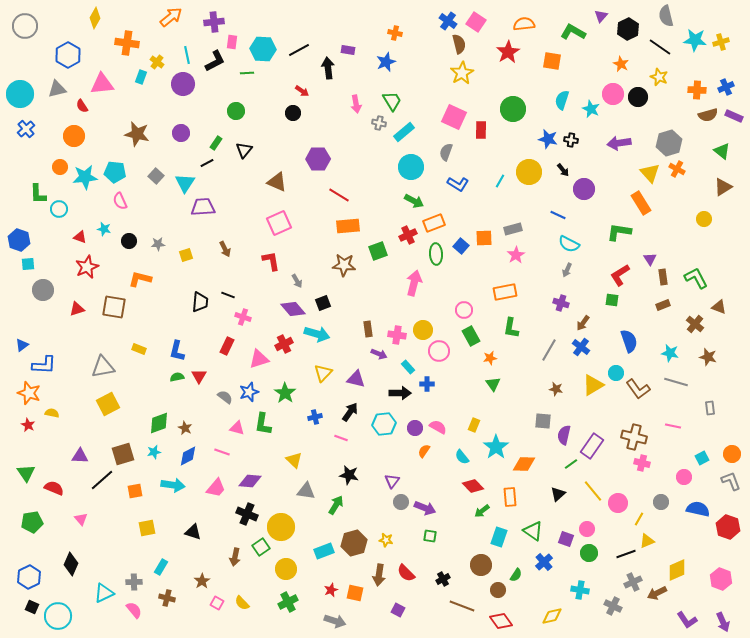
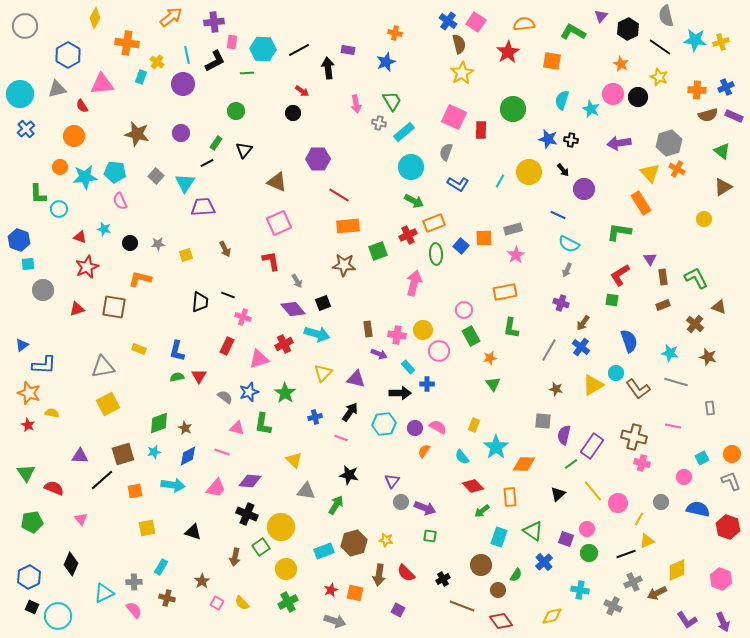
black circle at (129, 241): moved 1 px right, 2 px down
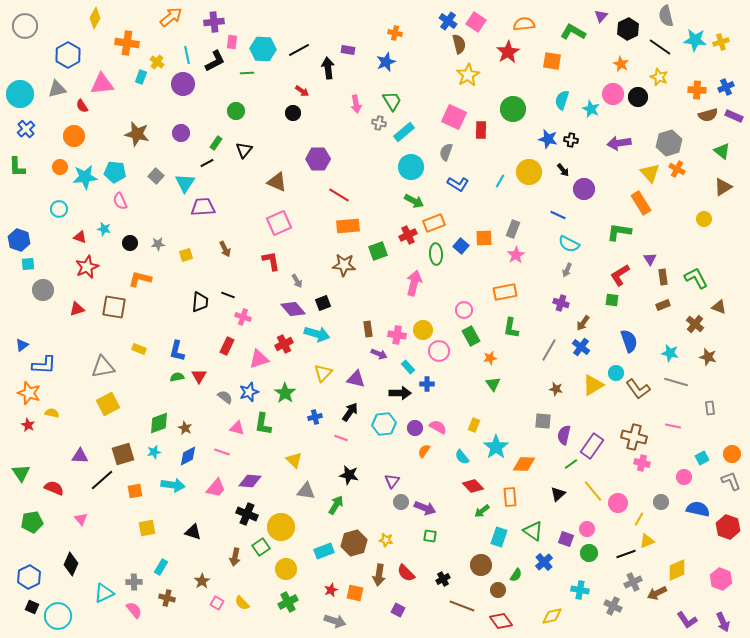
yellow star at (462, 73): moved 6 px right, 2 px down
green L-shape at (38, 194): moved 21 px left, 27 px up
gray rectangle at (513, 229): rotated 54 degrees counterclockwise
green triangle at (26, 473): moved 5 px left
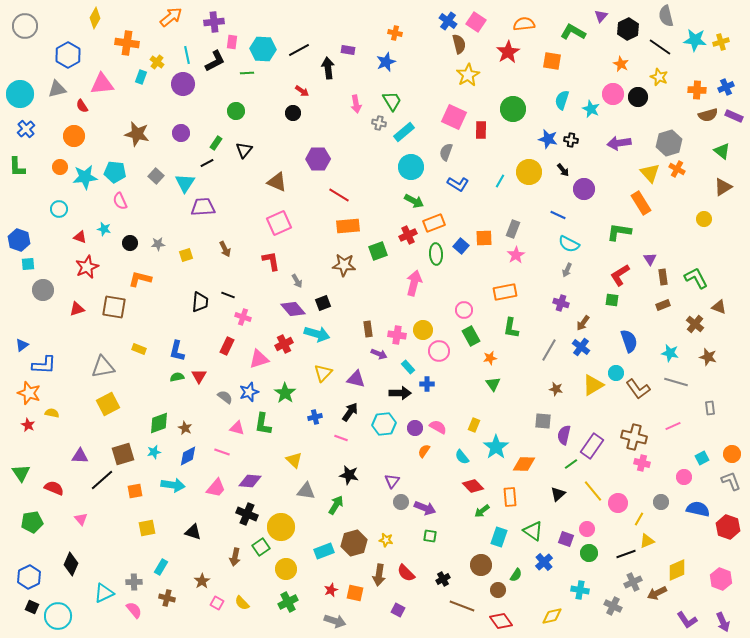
pink line at (673, 426): rotated 35 degrees counterclockwise
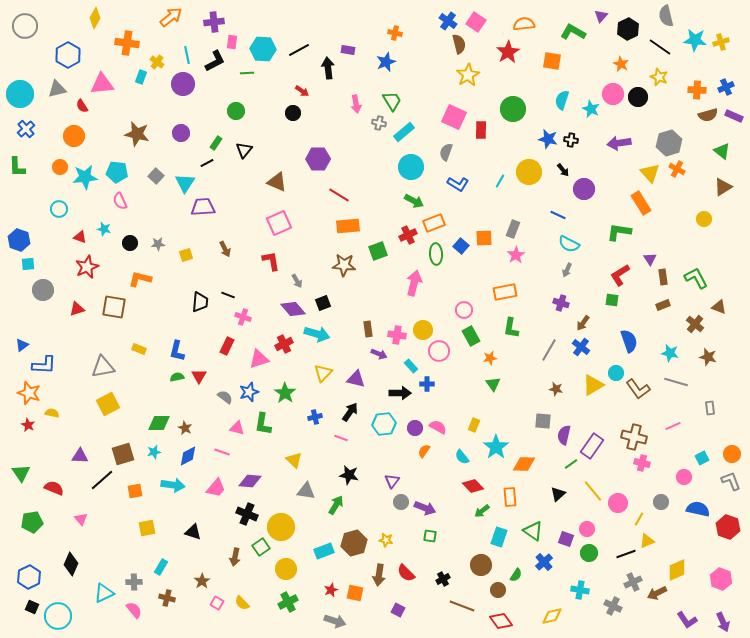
cyan pentagon at (115, 172): moved 2 px right
cyan rectangle at (408, 367): moved 3 px right, 1 px up
green diamond at (159, 423): rotated 20 degrees clockwise
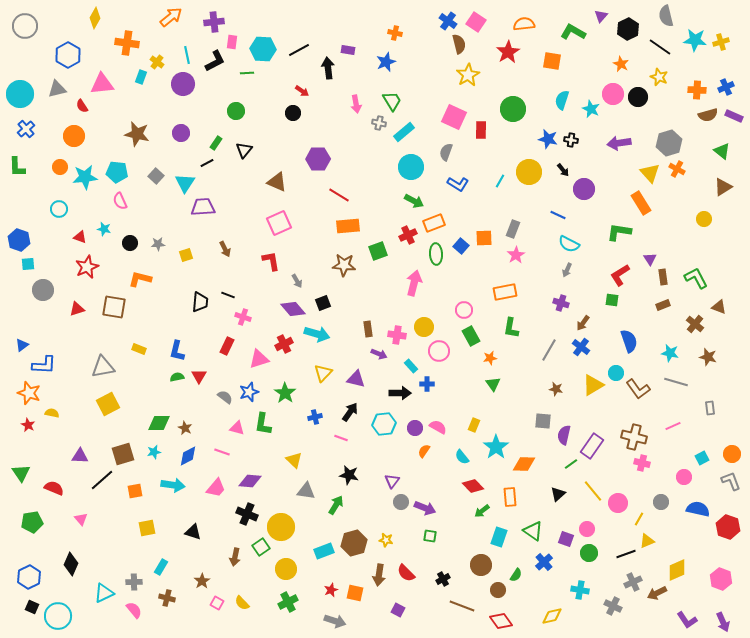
yellow circle at (423, 330): moved 1 px right, 3 px up
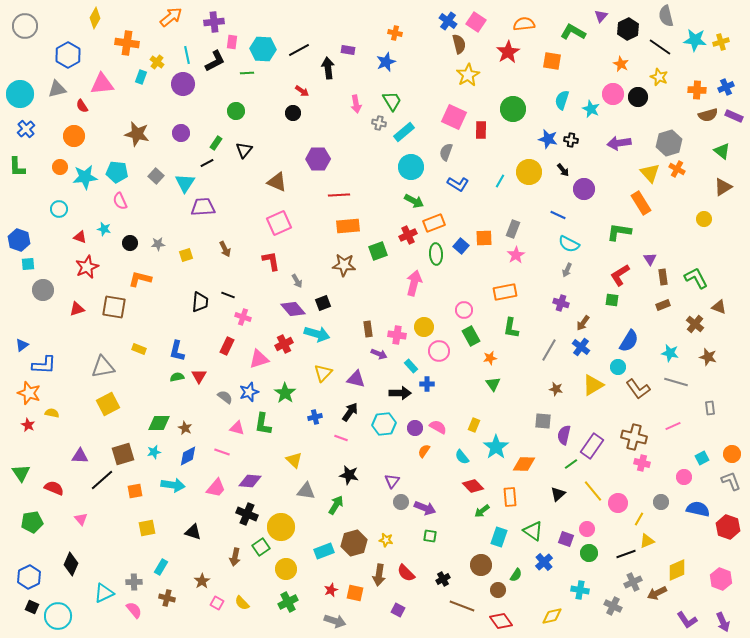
red line at (339, 195): rotated 35 degrees counterclockwise
blue semicircle at (629, 341): rotated 50 degrees clockwise
cyan circle at (616, 373): moved 2 px right, 6 px up
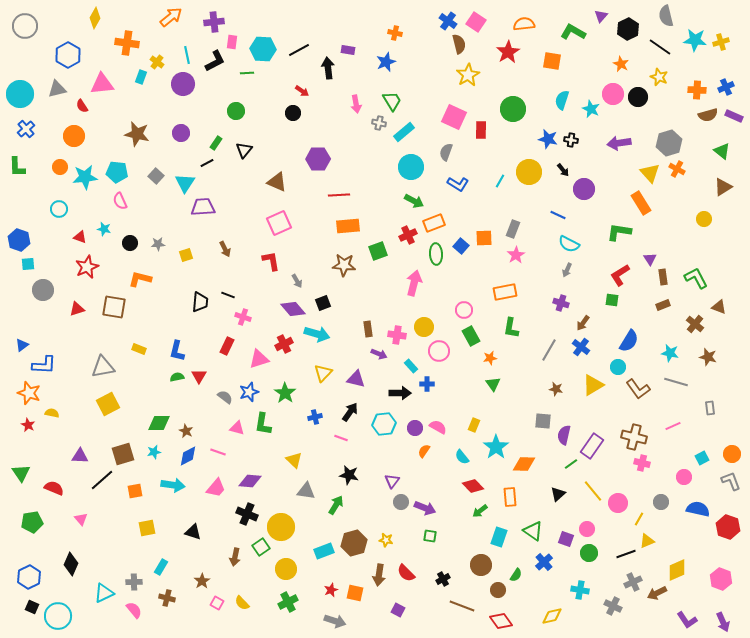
brown star at (185, 428): moved 1 px right, 3 px down
pink line at (222, 452): moved 4 px left
green arrow at (482, 511): moved 2 px left
